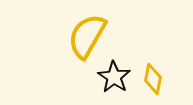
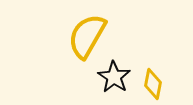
yellow diamond: moved 5 px down
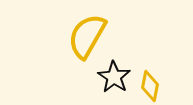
yellow diamond: moved 3 px left, 2 px down
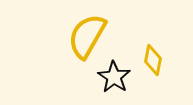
yellow diamond: moved 3 px right, 26 px up
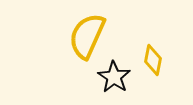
yellow semicircle: rotated 6 degrees counterclockwise
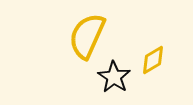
yellow diamond: rotated 48 degrees clockwise
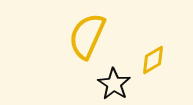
black star: moved 7 px down
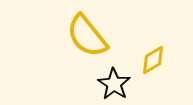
yellow semicircle: rotated 63 degrees counterclockwise
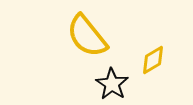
black star: moved 2 px left
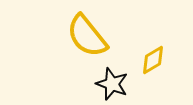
black star: rotated 12 degrees counterclockwise
